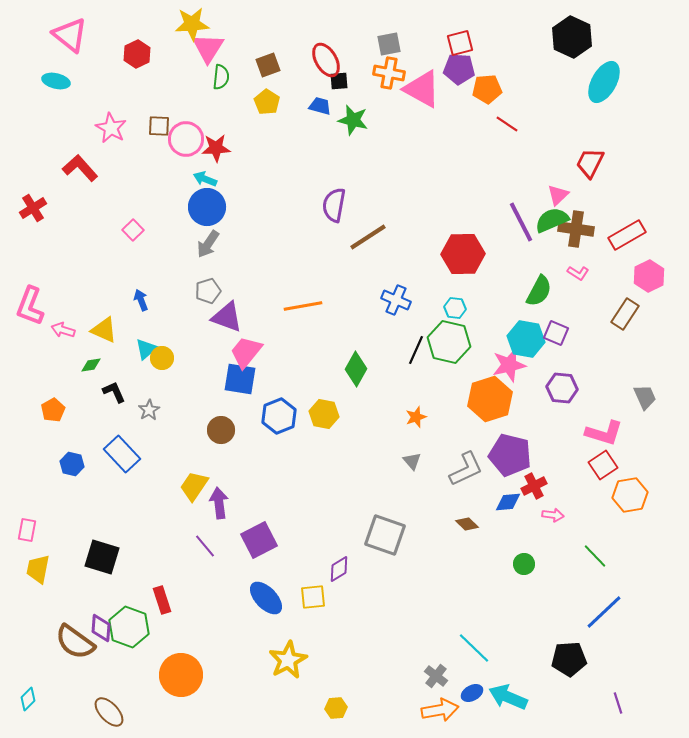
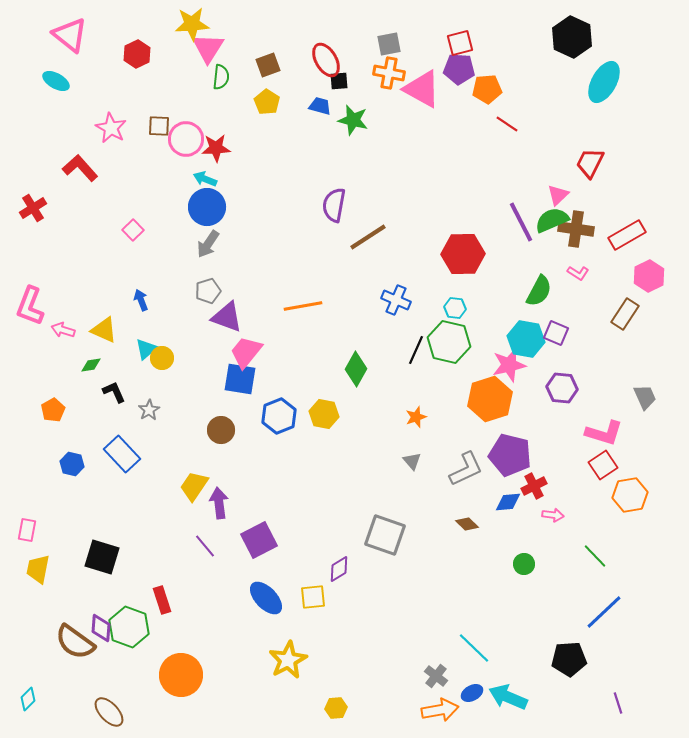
cyan ellipse at (56, 81): rotated 16 degrees clockwise
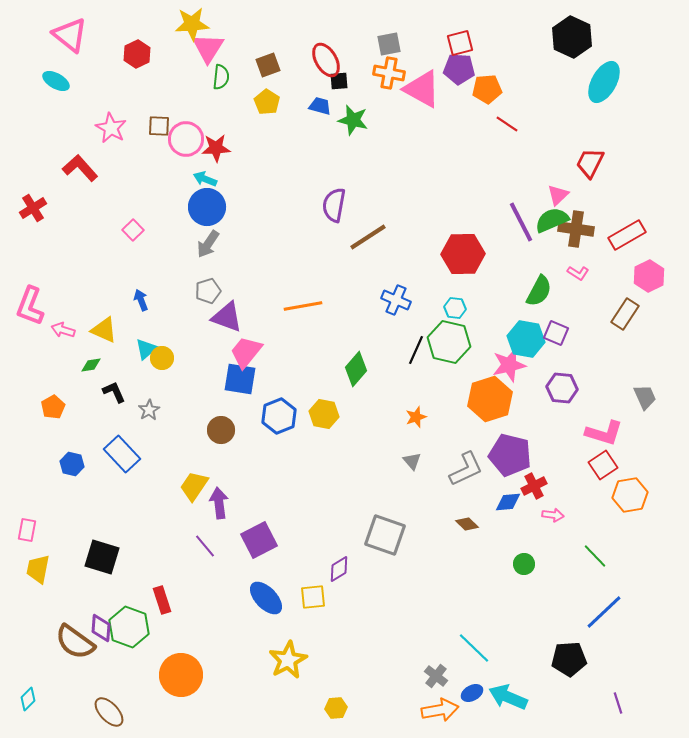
green diamond at (356, 369): rotated 12 degrees clockwise
orange pentagon at (53, 410): moved 3 px up
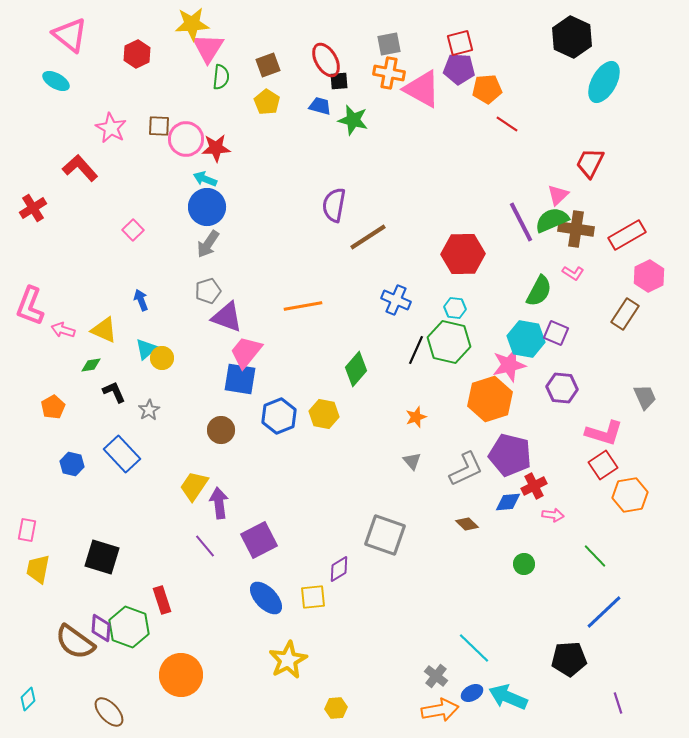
pink L-shape at (578, 273): moved 5 px left
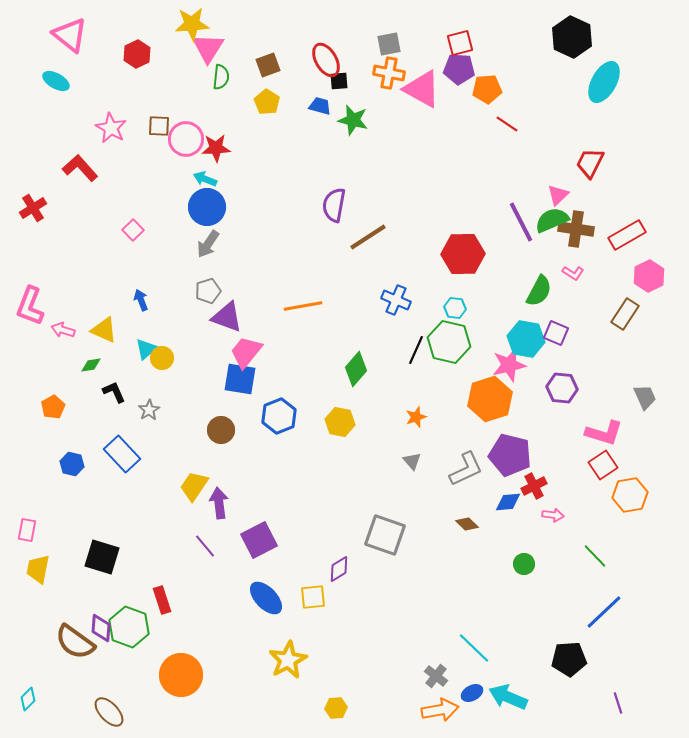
yellow hexagon at (324, 414): moved 16 px right, 8 px down
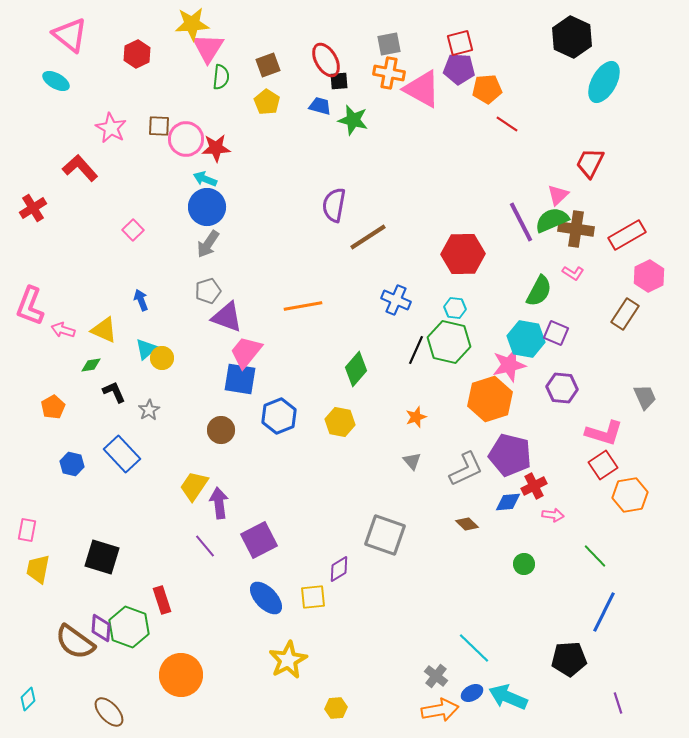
blue line at (604, 612): rotated 21 degrees counterclockwise
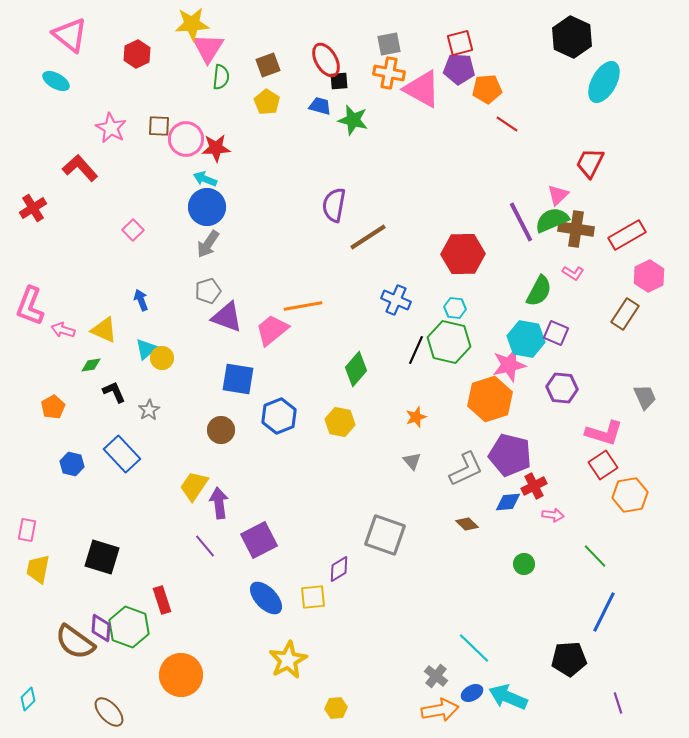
pink trapezoid at (246, 352): moved 26 px right, 22 px up; rotated 12 degrees clockwise
blue square at (240, 379): moved 2 px left
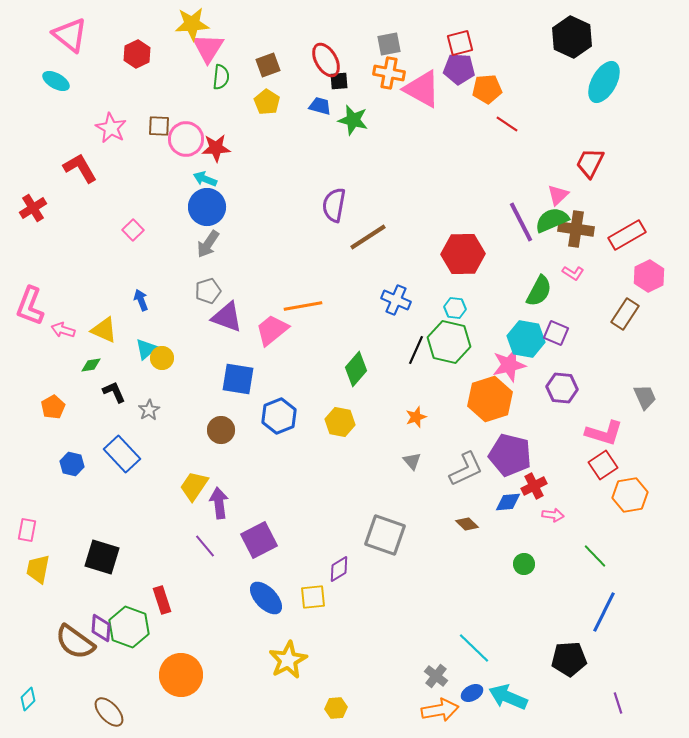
red L-shape at (80, 168): rotated 12 degrees clockwise
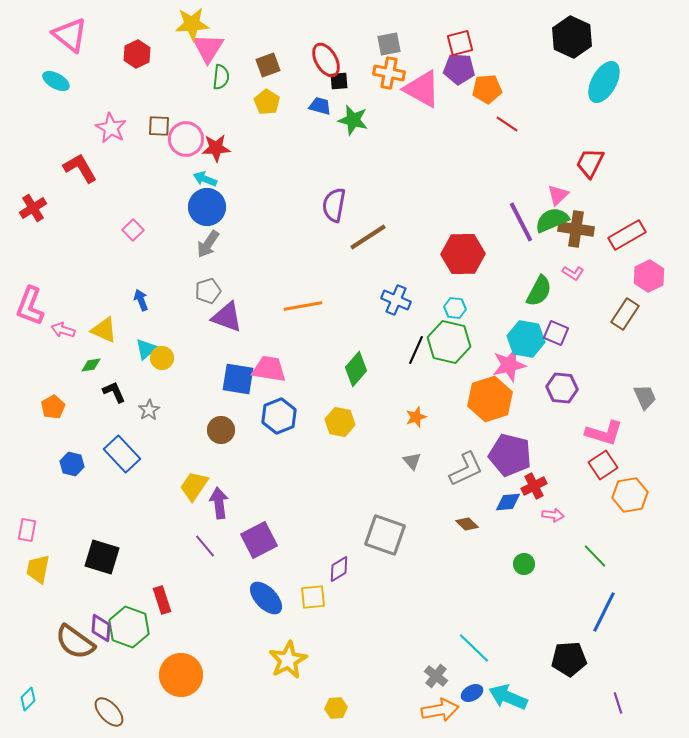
pink trapezoid at (272, 330): moved 3 px left, 39 px down; rotated 48 degrees clockwise
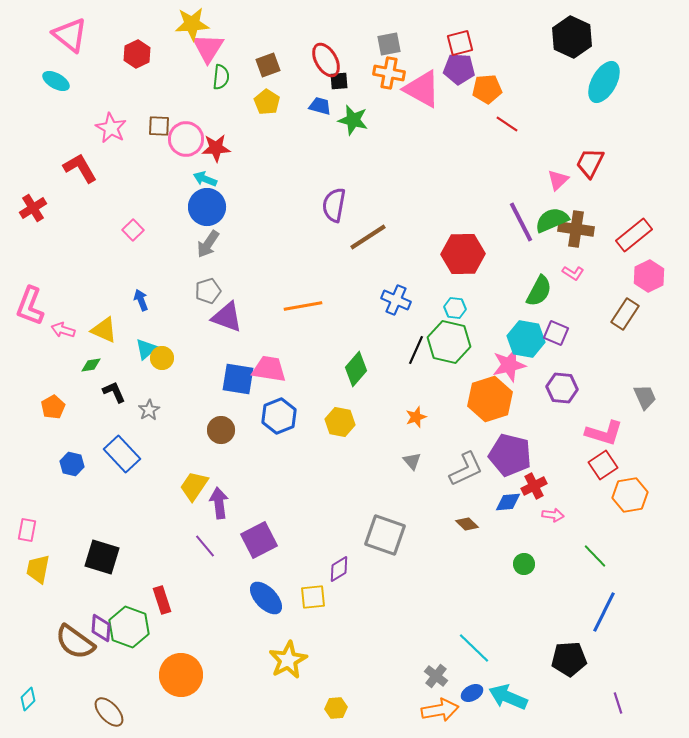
pink triangle at (558, 195): moved 15 px up
red rectangle at (627, 235): moved 7 px right; rotated 9 degrees counterclockwise
